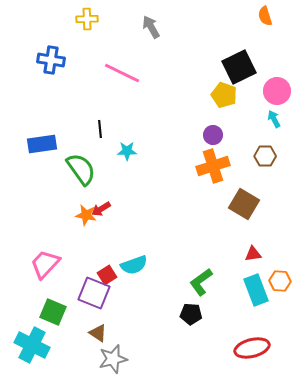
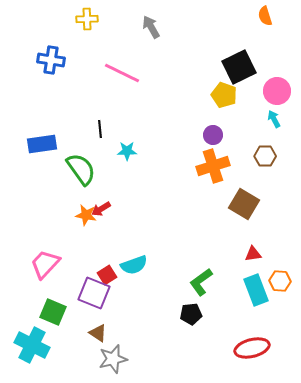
black pentagon: rotated 10 degrees counterclockwise
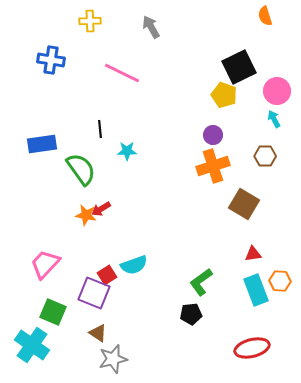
yellow cross: moved 3 px right, 2 px down
cyan cross: rotated 8 degrees clockwise
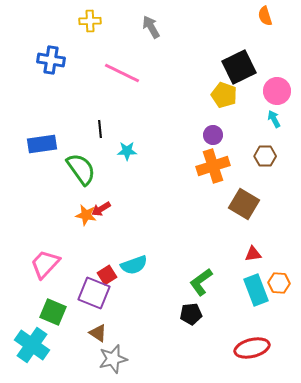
orange hexagon: moved 1 px left, 2 px down
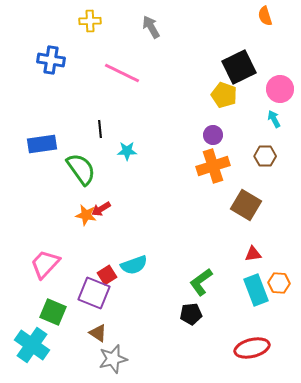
pink circle: moved 3 px right, 2 px up
brown square: moved 2 px right, 1 px down
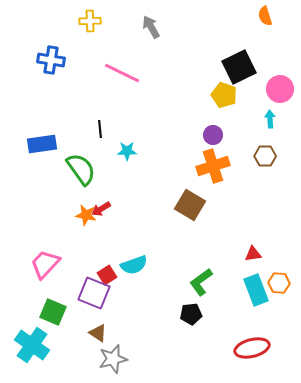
cyan arrow: moved 4 px left; rotated 24 degrees clockwise
brown square: moved 56 px left
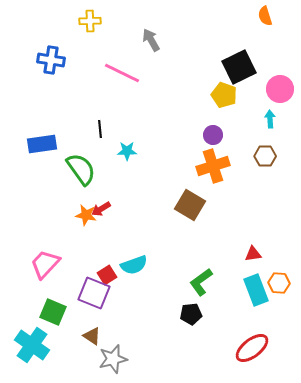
gray arrow: moved 13 px down
brown triangle: moved 6 px left, 3 px down
red ellipse: rotated 24 degrees counterclockwise
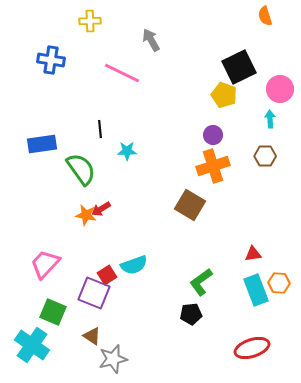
red ellipse: rotated 20 degrees clockwise
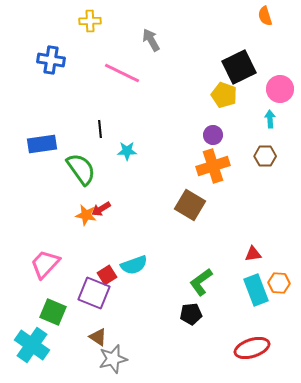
brown triangle: moved 6 px right, 1 px down
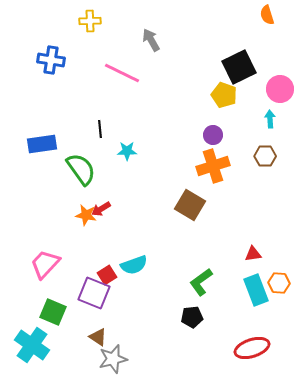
orange semicircle: moved 2 px right, 1 px up
black pentagon: moved 1 px right, 3 px down
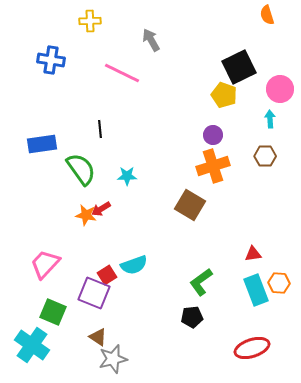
cyan star: moved 25 px down
